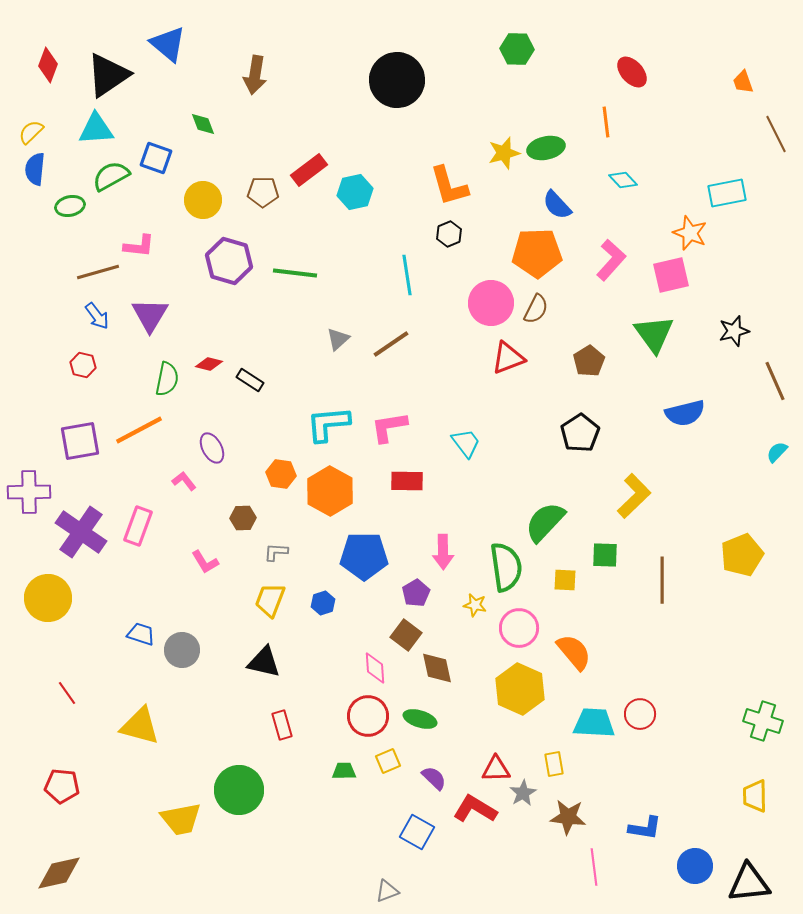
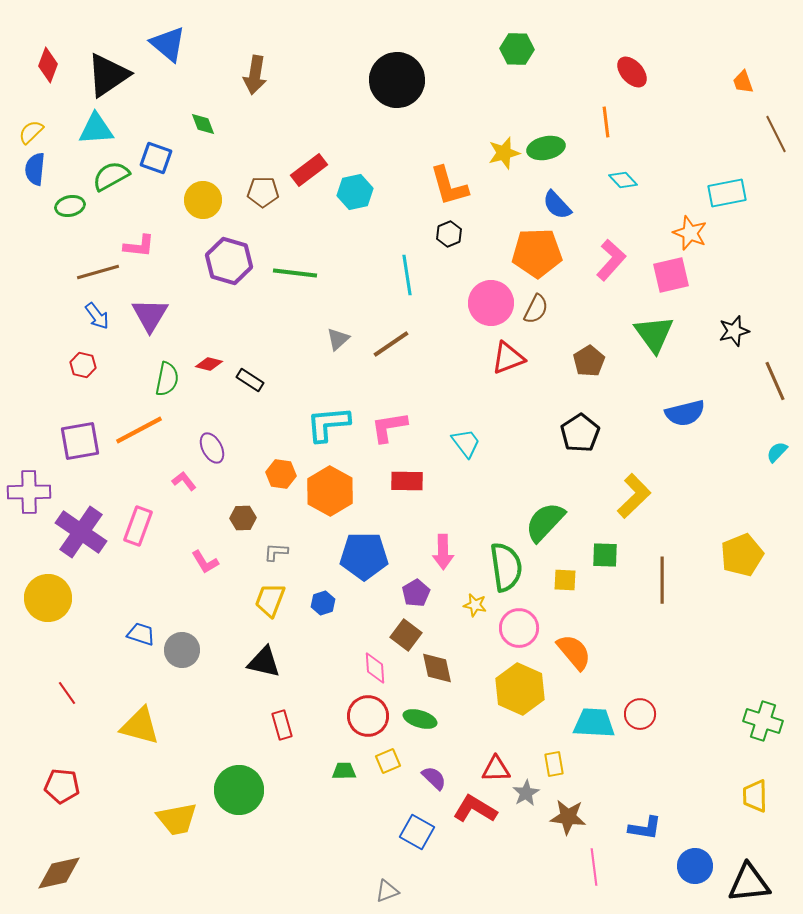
gray star at (523, 793): moved 3 px right
yellow trapezoid at (181, 819): moved 4 px left
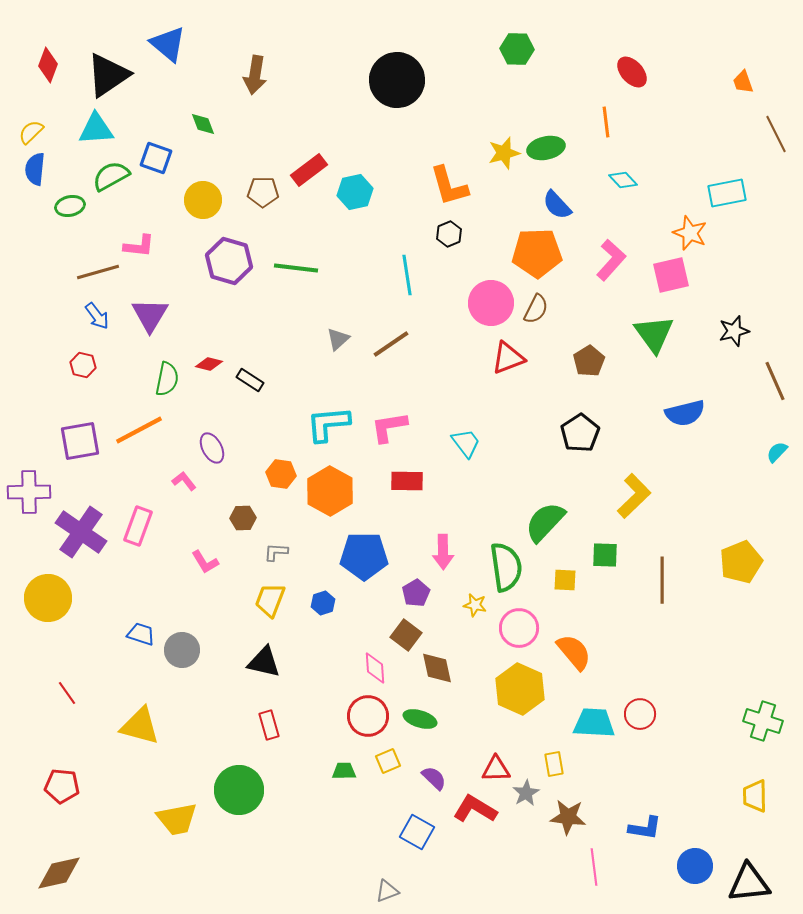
green line at (295, 273): moved 1 px right, 5 px up
yellow pentagon at (742, 555): moved 1 px left, 7 px down
red rectangle at (282, 725): moved 13 px left
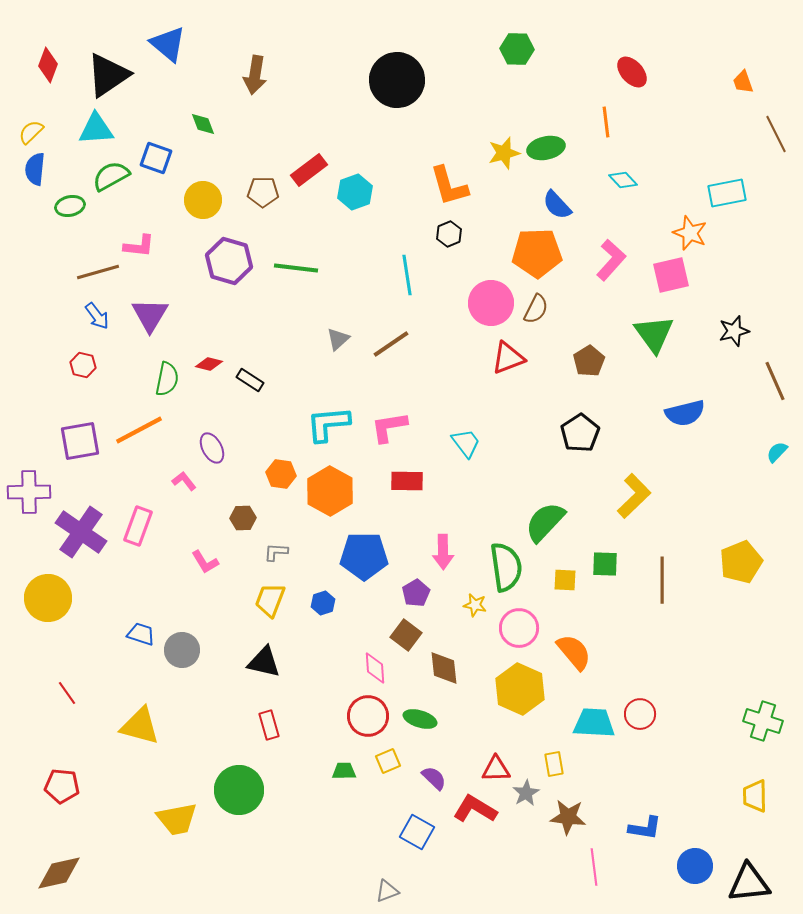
cyan hexagon at (355, 192): rotated 8 degrees counterclockwise
green square at (605, 555): moved 9 px down
brown diamond at (437, 668): moved 7 px right; rotated 6 degrees clockwise
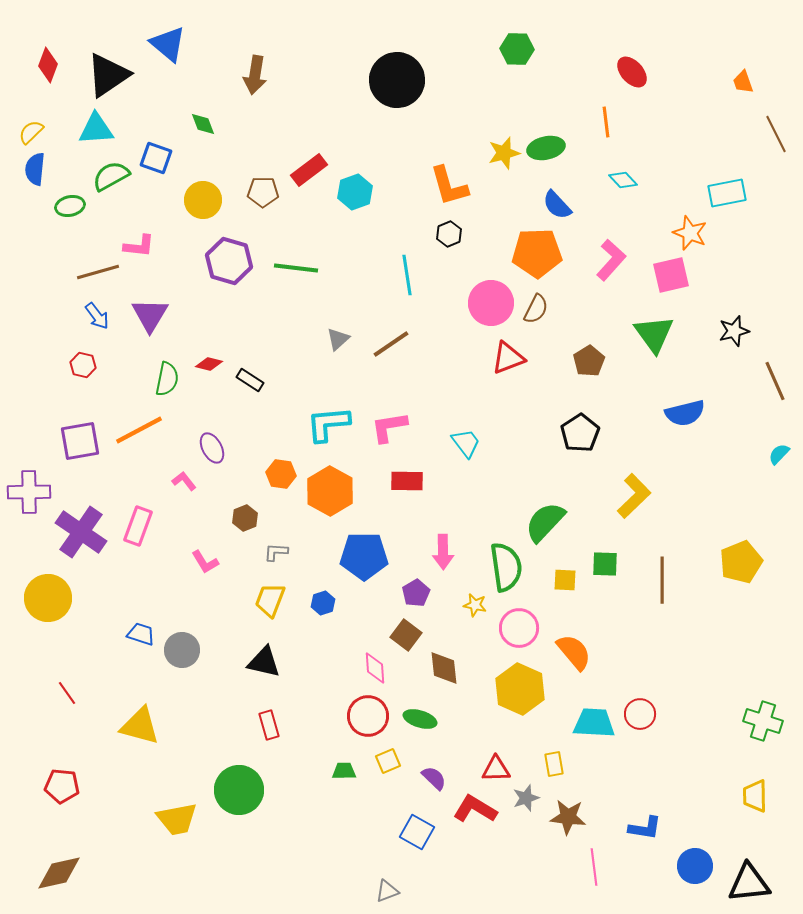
cyan semicircle at (777, 452): moved 2 px right, 2 px down
brown hexagon at (243, 518): moved 2 px right; rotated 20 degrees counterclockwise
gray star at (526, 793): moved 5 px down; rotated 12 degrees clockwise
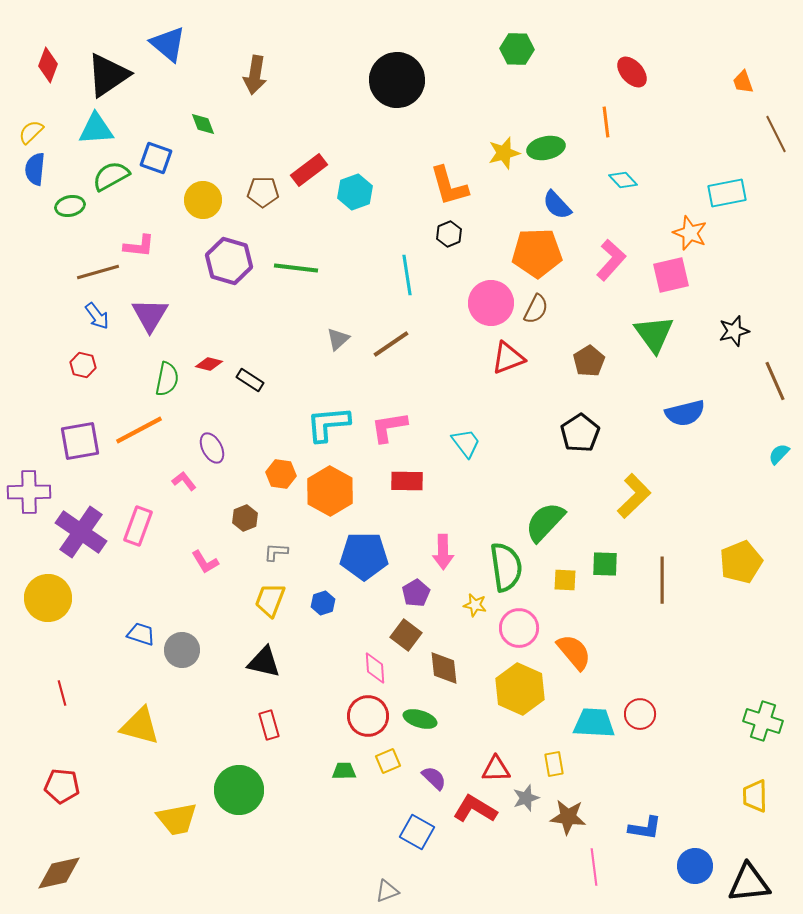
red line at (67, 693): moved 5 px left; rotated 20 degrees clockwise
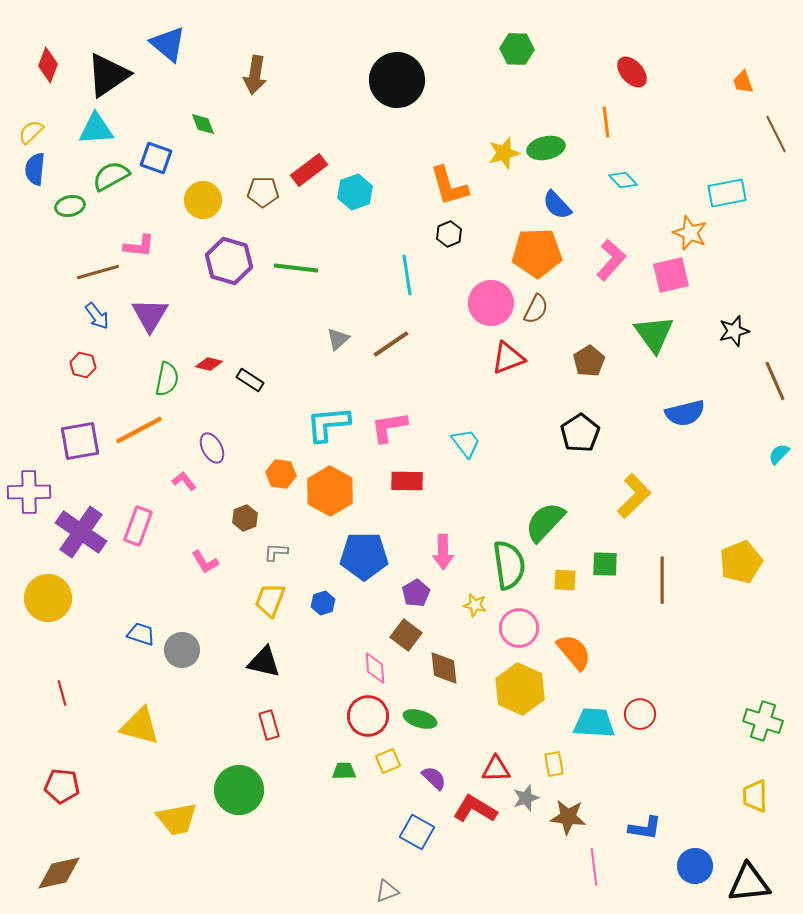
green semicircle at (506, 567): moved 3 px right, 2 px up
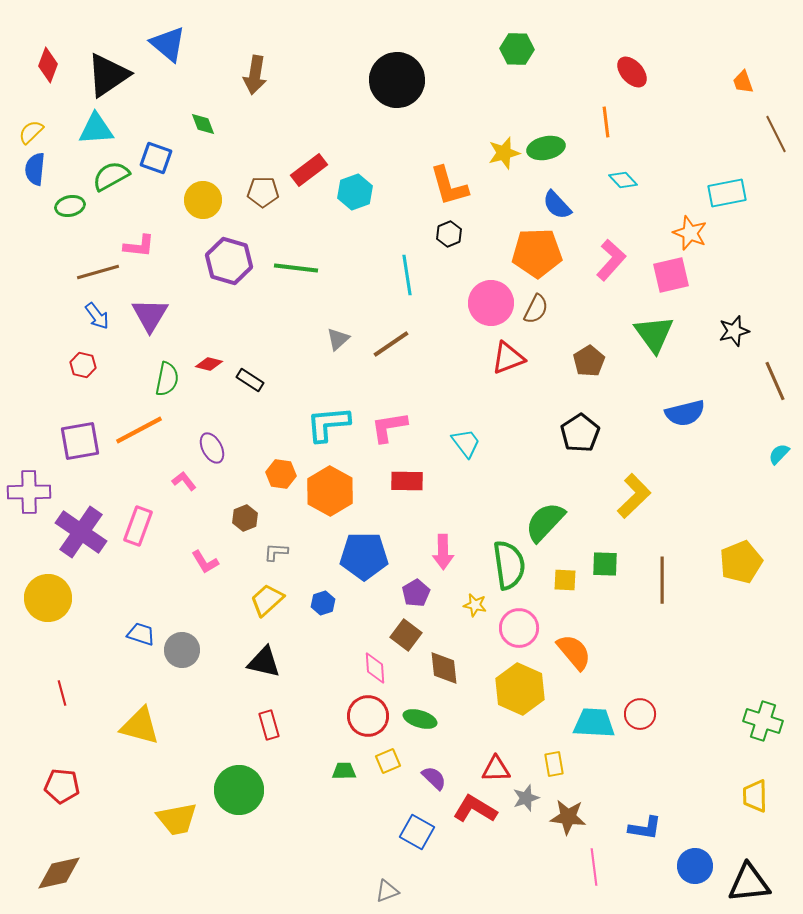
yellow trapezoid at (270, 600): moved 3 px left; rotated 27 degrees clockwise
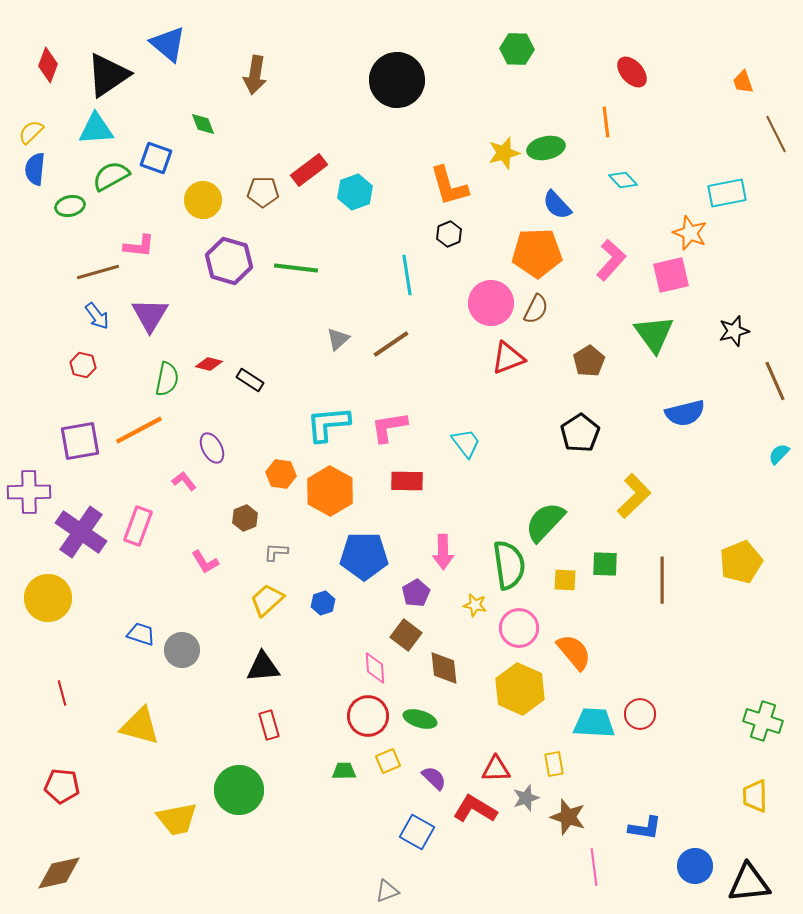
black triangle at (264, 662): moved 1 px left, 5 px down; rotated 18 degrees counterclockwise
brown star at (568, 817): rotated 12 degrees clockwise
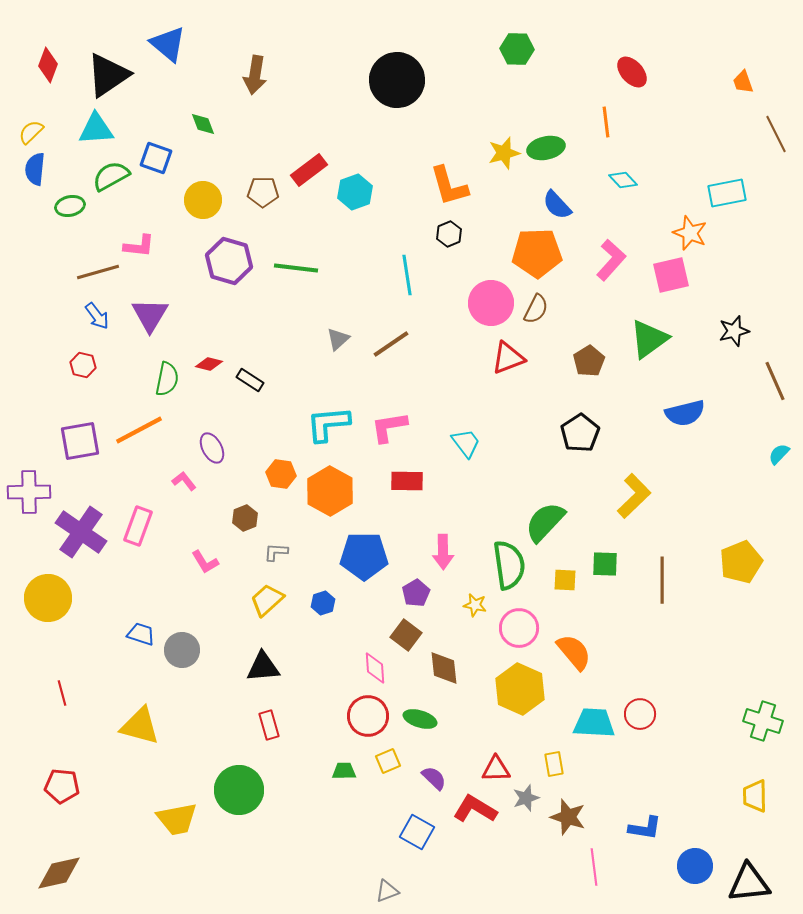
green triangle at (654, 334): moved 5 px left, 5 px down; rotated 30 degrees clockwise
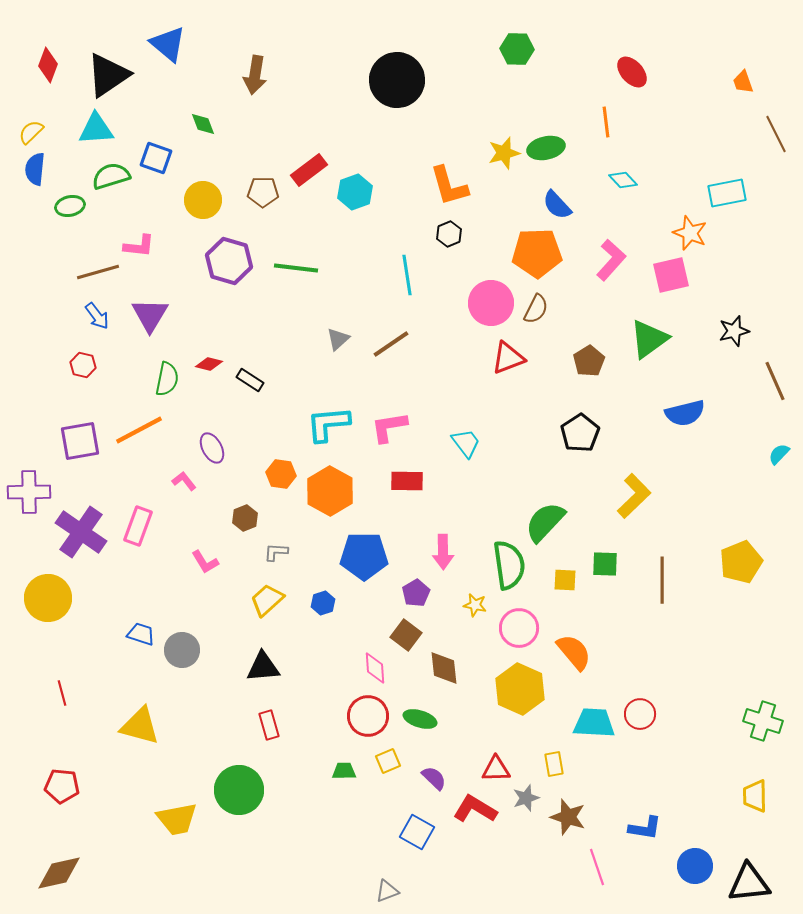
green semicircle at (111, 176): rotated 12 degrees clockwise
pink line at (594, 867): moved 3 px right; rotated 12 degrees counterclockwise
